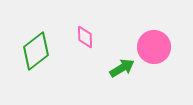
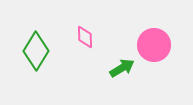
pink circle: moved 2 px up
green diamond: rotated 21 degrees counterclockwise
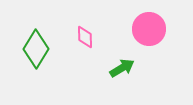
pink circle: moved 5 px left, 16 px up
green diamond: moved 2 px up
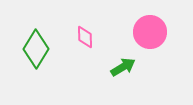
pink circle: moved 1 px right, 3 px down
green arrow: moved 1 px right, 1 px up
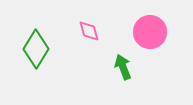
pink diamond: moved 4 px right, 6 px up; rotated 15 degrees counterclockwise
green arrow: rotated 80 degrees counterclockwise
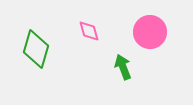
green diamond: rotated 15 degrees counterclockwise
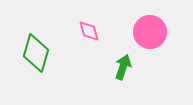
green diamond: moved 4 px down
green arrow: rotated 40 degrees clockwise
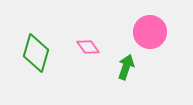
pink diamond: moved 1 px left, 16 px down; rotated 20 degrees counterclockwise
green arrow: moved 3 px right
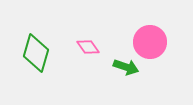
pink circle: moved 10 px down
green arrow: rotated 90 degrees clockwise
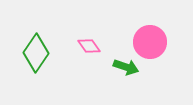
pink diamond: moved 1 px right, 1 px up
green diamond: rotated 18 degrees clockwise
